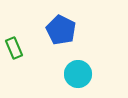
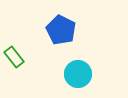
green rectangle: moved 9 px down; rotated 15 degrees counterclockwise
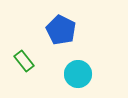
green rectangle: moved 10 px right, 4 px down
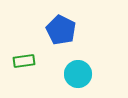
green rectangle: rotated 60 degrees counterclockwise
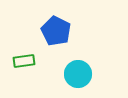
blue pentagon: moved 5 px left, 1 px down
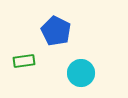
cyan circle: moved 3 px right, 1 px up
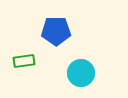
blue pentagon: rotated 28 degrees counterclockwise
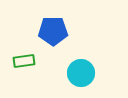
blue pentagon: moved 3 px left
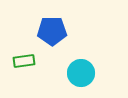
blue pentagon: moved 1 px left
